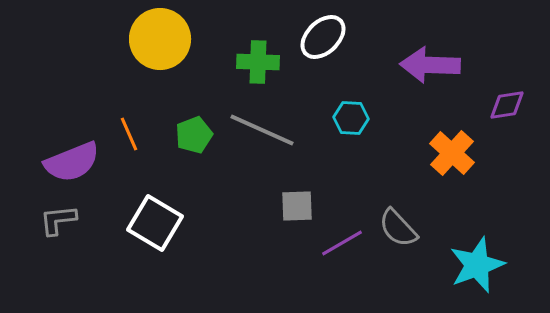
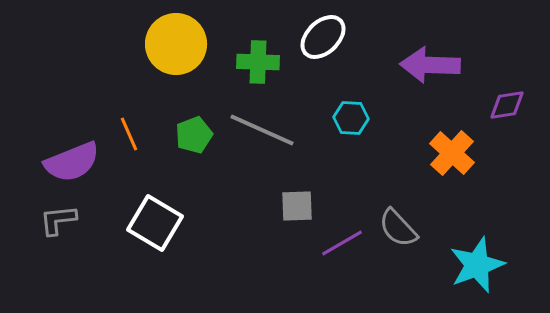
yellow circle: moved 16 px right, 5 px down
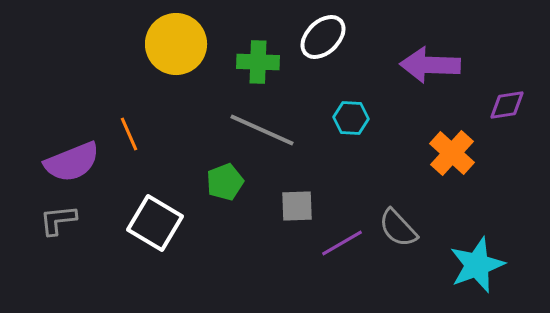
green pentagon: moved 31 px right, 47 px down
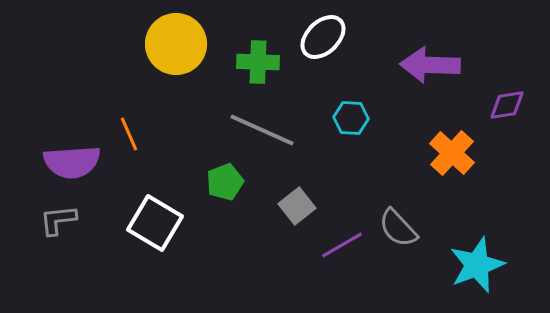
purple semicircle: rotated 18 degrees clockwise
gray square: rotated 36 degrees counterclockwise
purple line: moved 2 px down
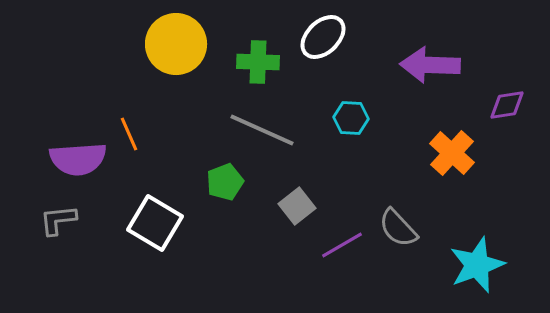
purple semicircle: moved 6 px right, 3 px up
